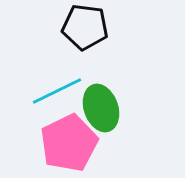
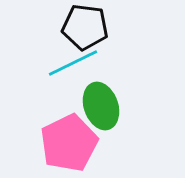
cyan line: moved 16 px right, 28 px up
green ellipse: moved 2 px up
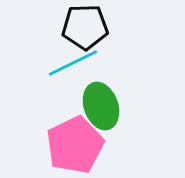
black pentagon: rotated 9 degrees counterclockwise
pink pentagon: moved 6 px right, 2 px down
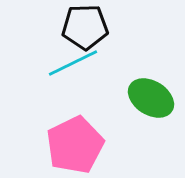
green ellipse: moved 50 px right, 8 px up; rotated 39 degrees counterclockwise
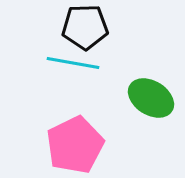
cyan line: rotated 36 degrees clockwise
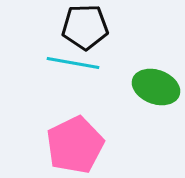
green ellipse: moved 5 px right, 11 px up; rotated 12 degrees counterclockwise
